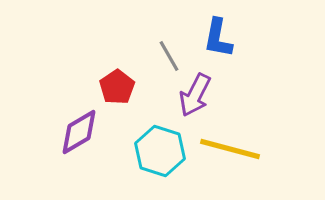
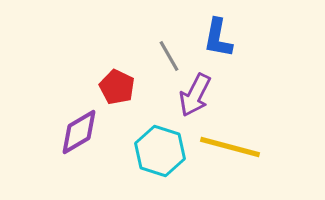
red pentagon: rotated 12 degrees counterclockwise
yellow line: moved 2 px up
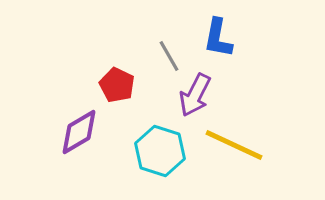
red pentagon: moved 2 px up
yellow line: moved 4 px right, 2 px up; rotated 10 degrees clockwise
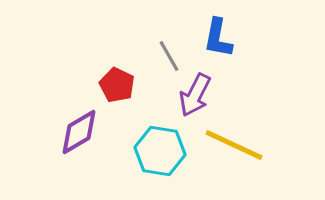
cyan hexagon: rotated 9 degrees counterclockwise
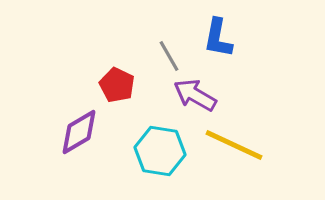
purple arrow: rotated 93 degrees clockwise
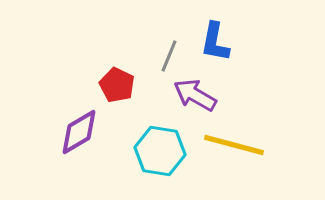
blue L-shape: moved 3 px left, 4 px down
gray line: rotated 52 degrees clockwise
yellow line: rotated 10 degrees counterclockwise
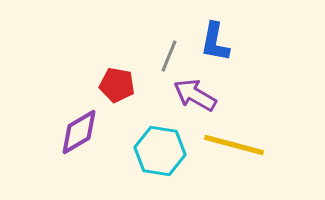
red pentagon: rotated 16 degrees counterclockwise
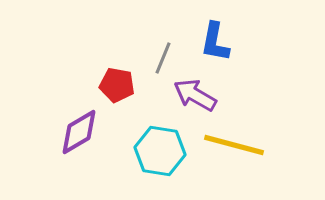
gray line: moved 6 px left, 2 px down
